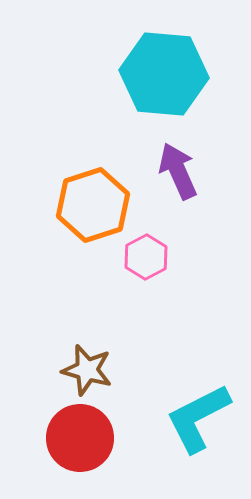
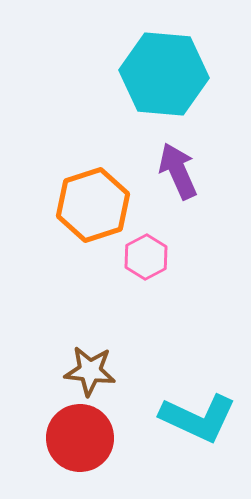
brown star: moved 3 px right, 1 px down; rotated 9 degrees counterclockwise
cyan L-shape: rotated 128 degrees counterclockwise
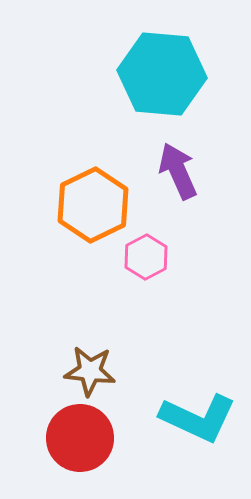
cyan hexagon: moved 2 px left
orange hexagon: rotated 8 degrees counterclockwise
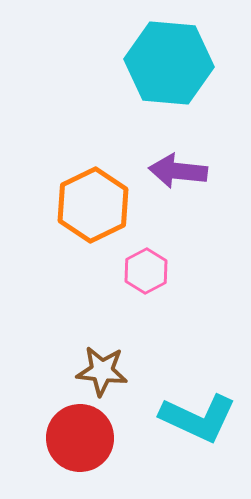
cyan hexagon: moved 7 px right, 11 px up
purple arrow: rotated 60 degrees counterclockwise
pink hexagon: moved 14 px down
brown star: moved 12 px right
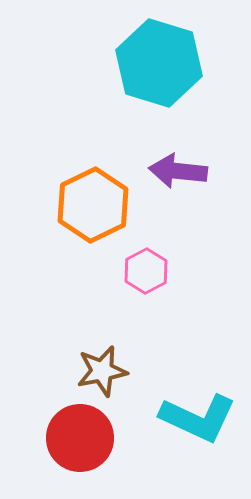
cyan hexagon: moved 10 px left; rotated 12 degrees clockwise
brown star: rotated 18 degrees counterclockwise
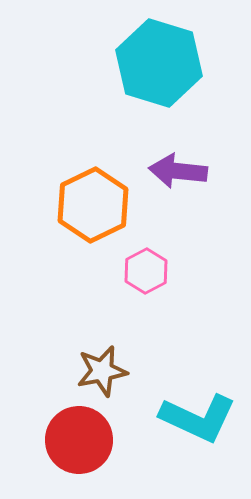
red circle: moved 1 px left, 2 px down
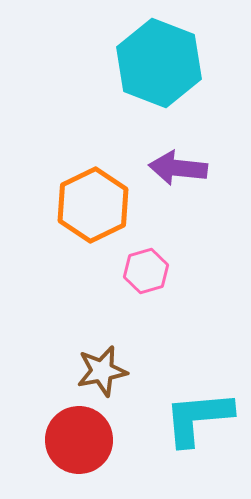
cyan hexagon: rotated 4 degrees clockwise
purple arrow: moved 3 px up
pink hexagon: rotated 12 degrees clockwise
cyan L-shape: rotated 150 degrees clockwise
